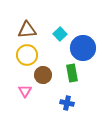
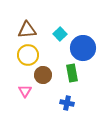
yellow circle: moved 1 px right
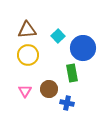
cyan square: moved 2 px left, 2 px down
brown circle: moved 6 px right, 14 px down
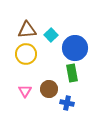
cyan square: moved 7 px left, 1 px up
blue circle: moved 8 px left
yellow circle: moved 2 px left, 1 px up
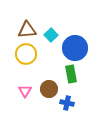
green rectangle: moved 1 px left, 1 px down
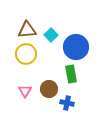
blue circle: moved 1 px right, 1 px up
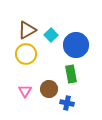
brown triangle: rotated 24 degrees counterclockwise
blue circle: moved 2 px up
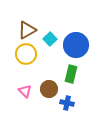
cyan square: moved 1 px left, 4 px down
green rectangle: rotated 24 degrees clockwise
pink triangle: rotated 16 degrees counterclockwise
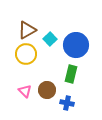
brown circle: moved 2 px left, 1 px down
